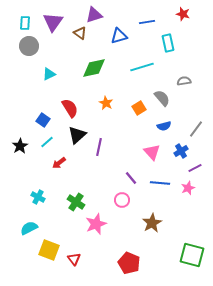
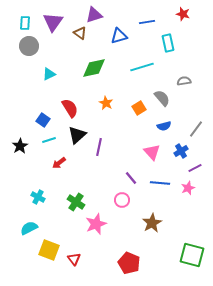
cyan line at (47, 142): moved 2 px right, 2 px up; rotated 24 degrees clockwise
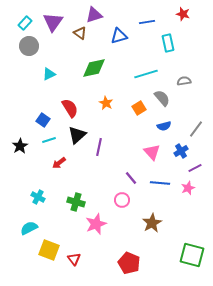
cyan rectangle at (25, 23): rotated 40 degrees clockwise
cyan line at (142, 67): moved 4 px right, 7 px down
green cross at (76, 202): rotated 18 degrees counterclockwise
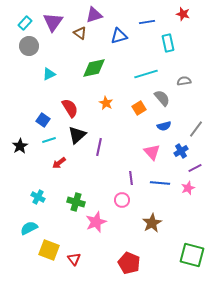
purple line at (131, 178): rotated 32 degrees clockwise
pink star at (96, 224): moved 2 px up
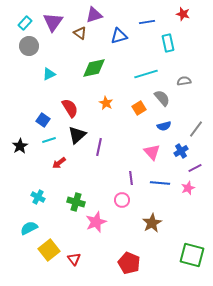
yellow square at (49, 250): rotated 30 degrees clockwise
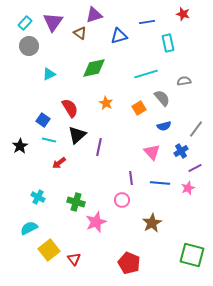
cyan line at (49, 140): rotated 32 degrees clockwise
